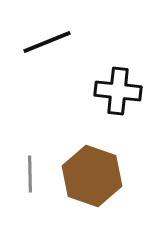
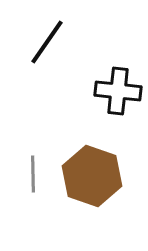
black line: rotated 33 degrees counterclockwise
gray line: moved 3 px right
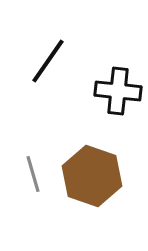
black line: moved 1 px right, 19 px down
gray line: rotated 15 degrees counterclockwise
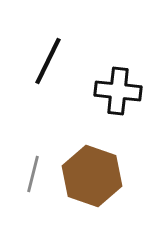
black line: rotated 9 degrees counterclockwise
gray line: rotated 30 degrees clockwise
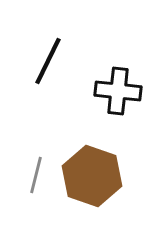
gray line: moved 3 px right, 1 px down
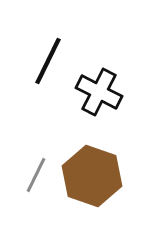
black cross: moved 19 px left, 1 px down; rotated 21 degrees clockwise
gray line: rotated 12 degrees clockwise
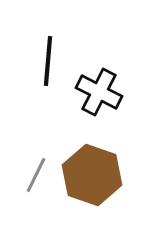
black line: rotated 21 degrees counterclockwise
brown hexagon: moved 1 px up
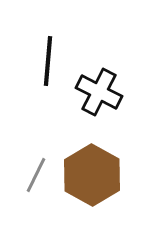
brown hexagon: rotated 10 degrees clockwise
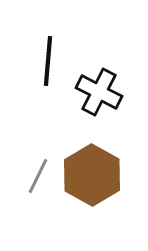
gray line: moved 2 px right, 1 px down
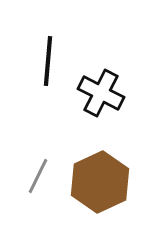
black cross: moved 2 px right, 1 px down
brown hexagon: moved 8 px right, 7 px down; rotated 6 degrees clockwise
